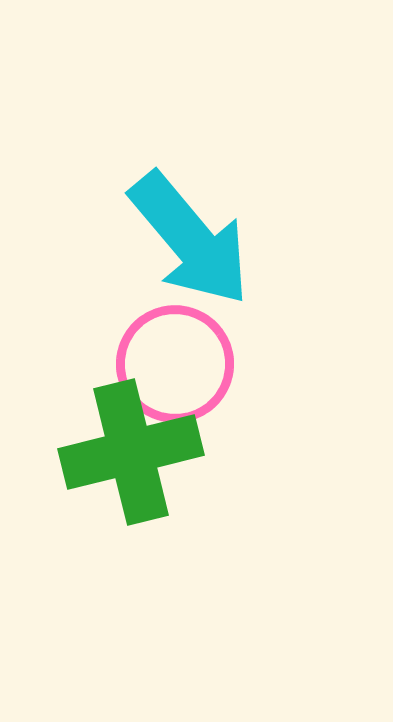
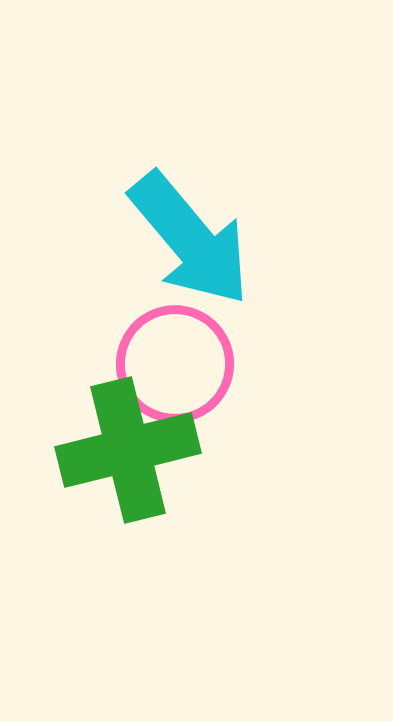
green cross: moved 3 px left, 2 px up
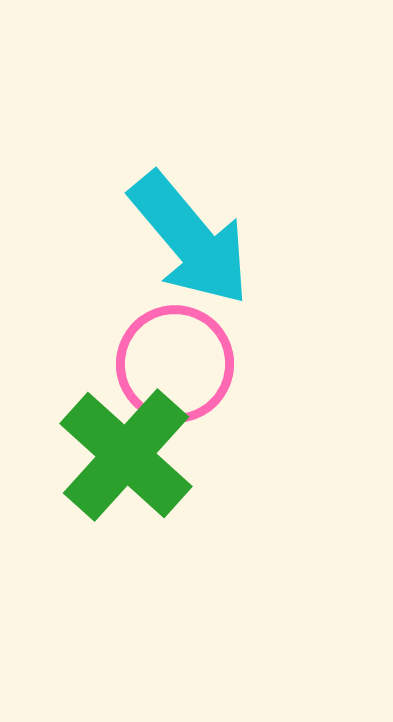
green cross: moved 2 px left, 5 px down; rotated 34 degrees counterclockwise
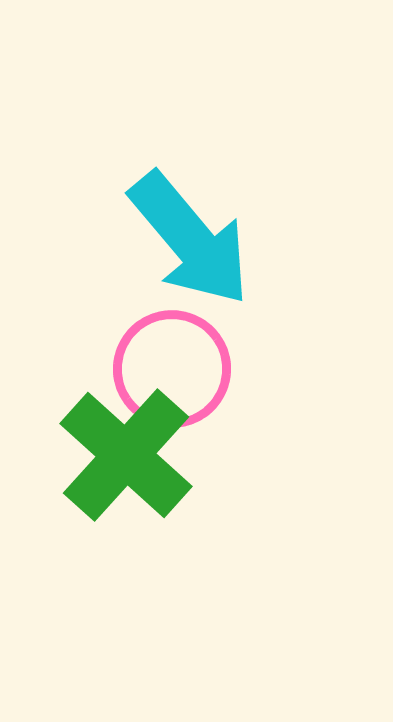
pink circle: moved 3 px left, 5 px down
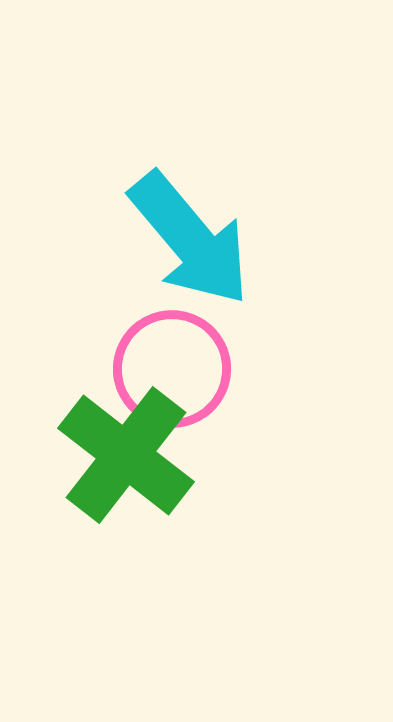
green cross: rotated 4 degrees counterclockwise
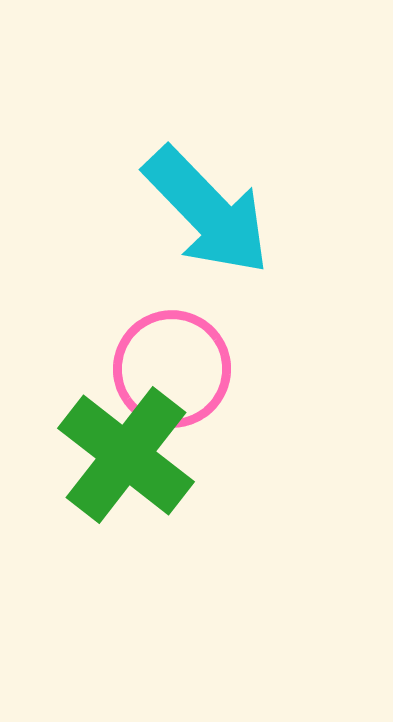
cyan arrow: moved 17 px right, 28 px up; rotated 4 degrees counterclockwise
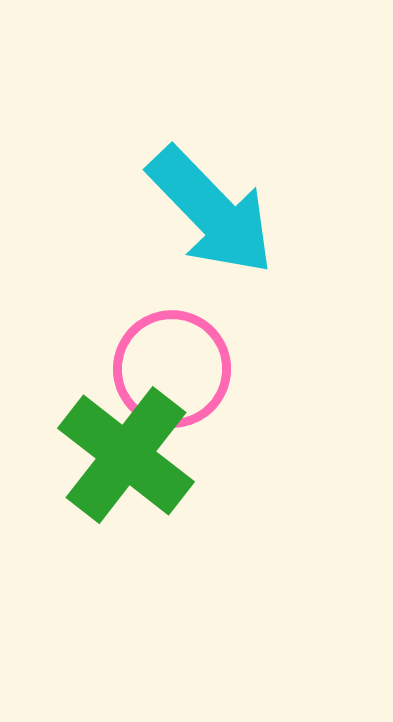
cyan arrow: moved 4 px right
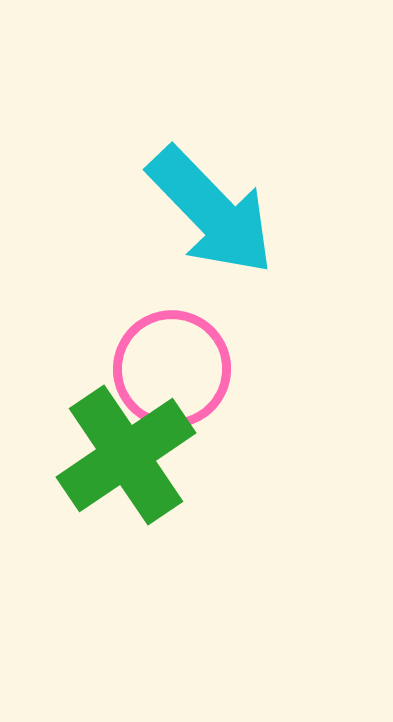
green cross: rotated 18 degrees clockwise
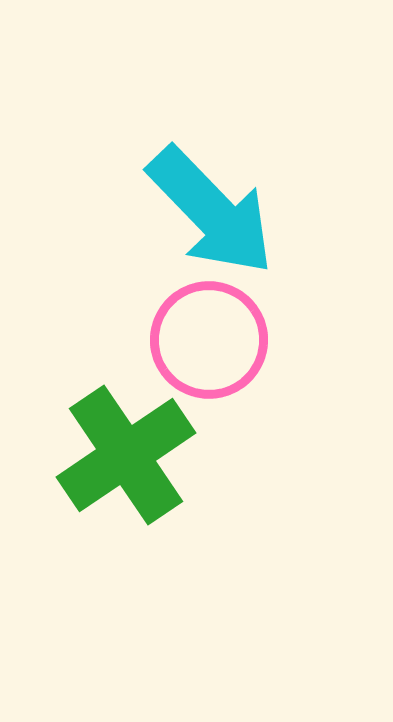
pink circle: moved 37 px right, 29 px up
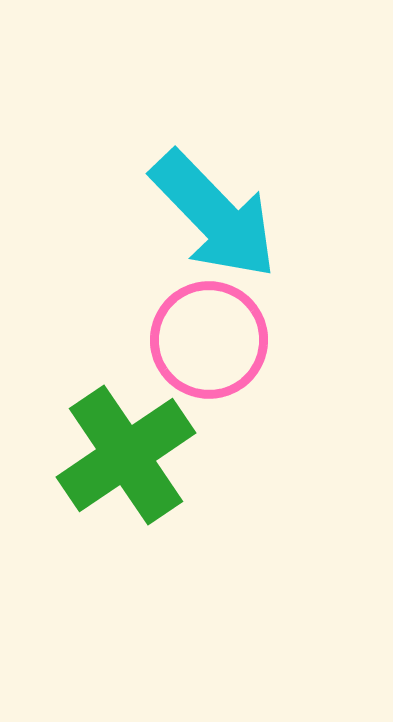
cyan arrow: moved 3 px right, 4 px down
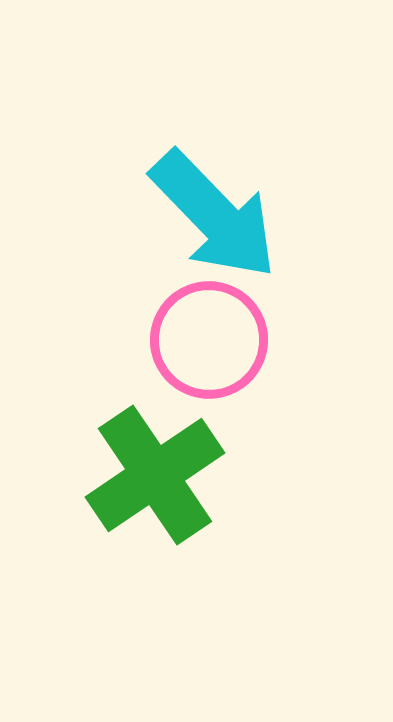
green cross: moved 29 px right, 20 px down
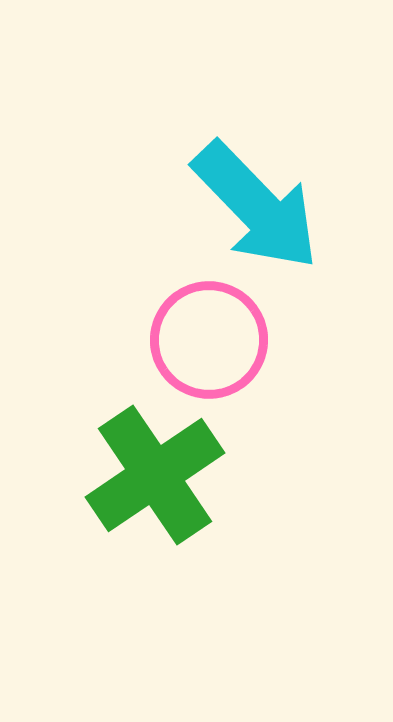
cyan arrow: moved 42 px right, 9 px up
